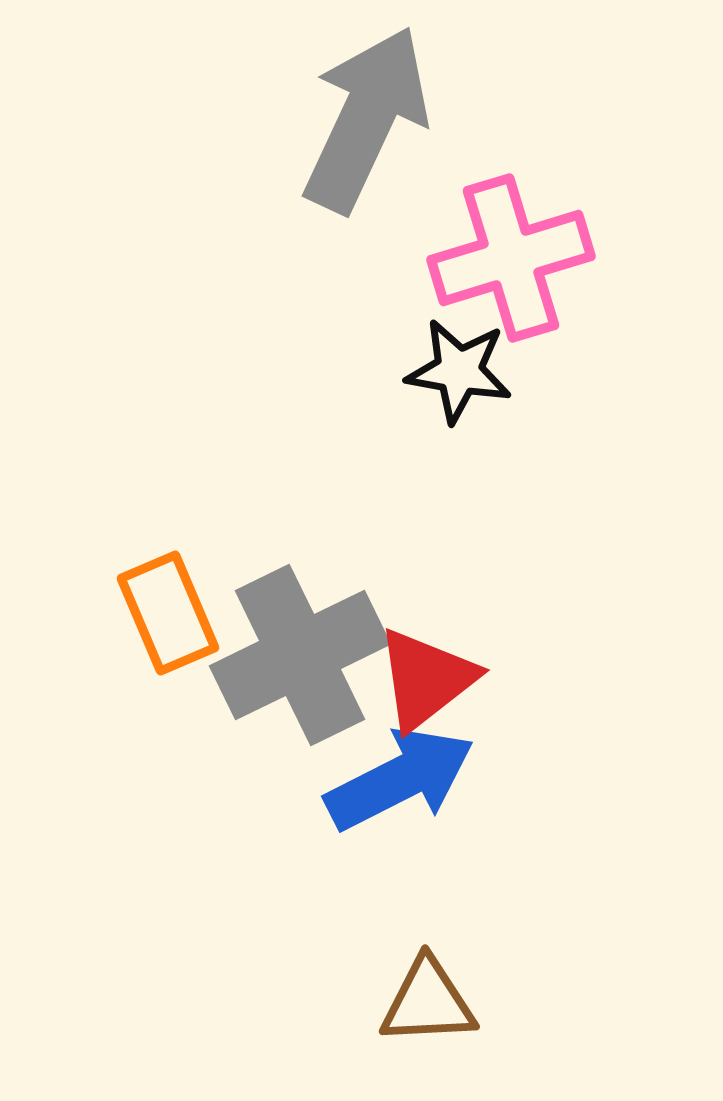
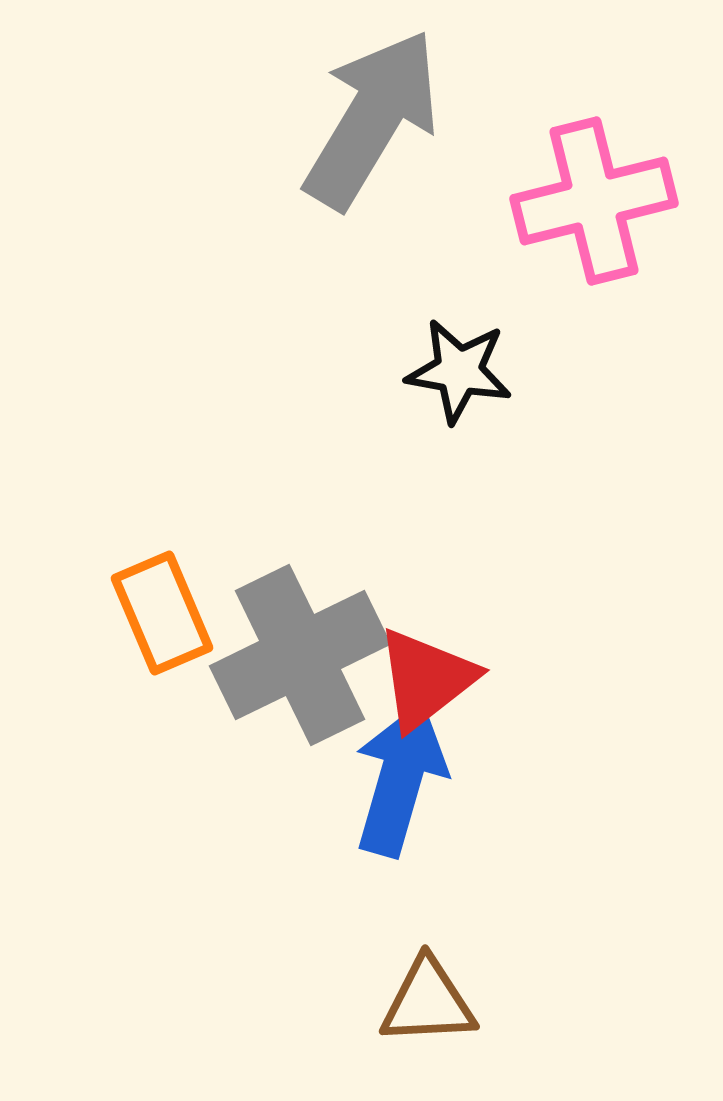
gray arrow: moved 6 px right; rotated 6 degrees clockwise
pink cross: moved 83 px right, 57 px up; rotated 3 degrees clockwise
orange rectangle: moved 6 px left
blue arrow: rotated 47 degrees counterclockwise
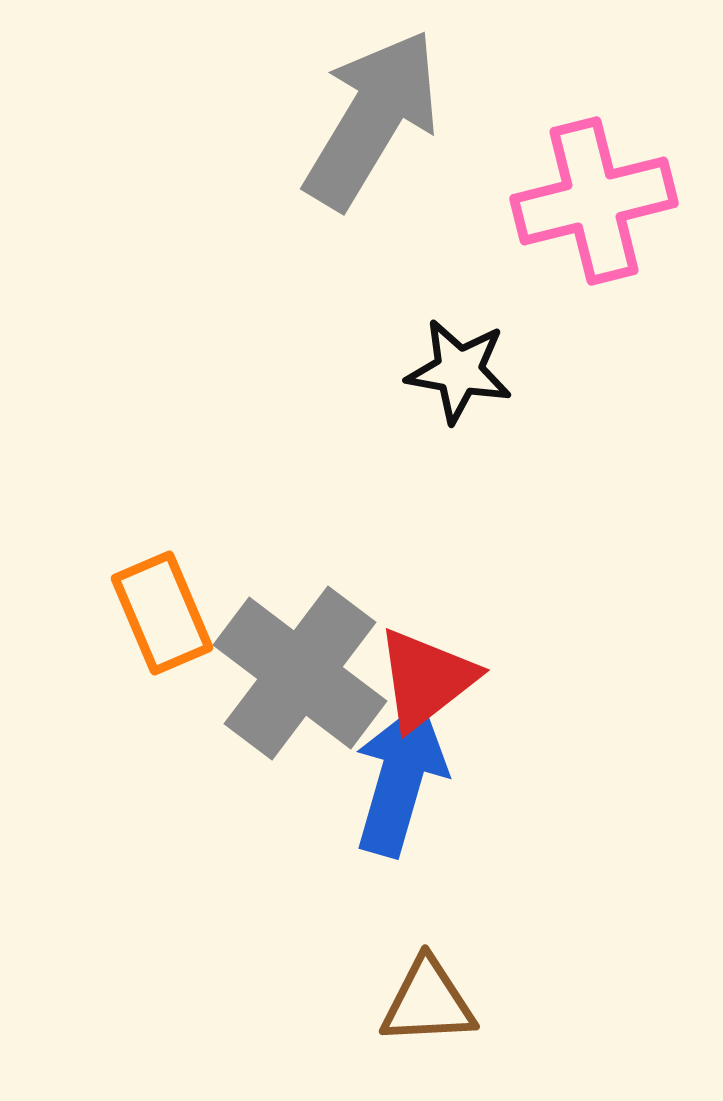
gray cross: moved 18 px down; rotated 27 degrees counterclockwise
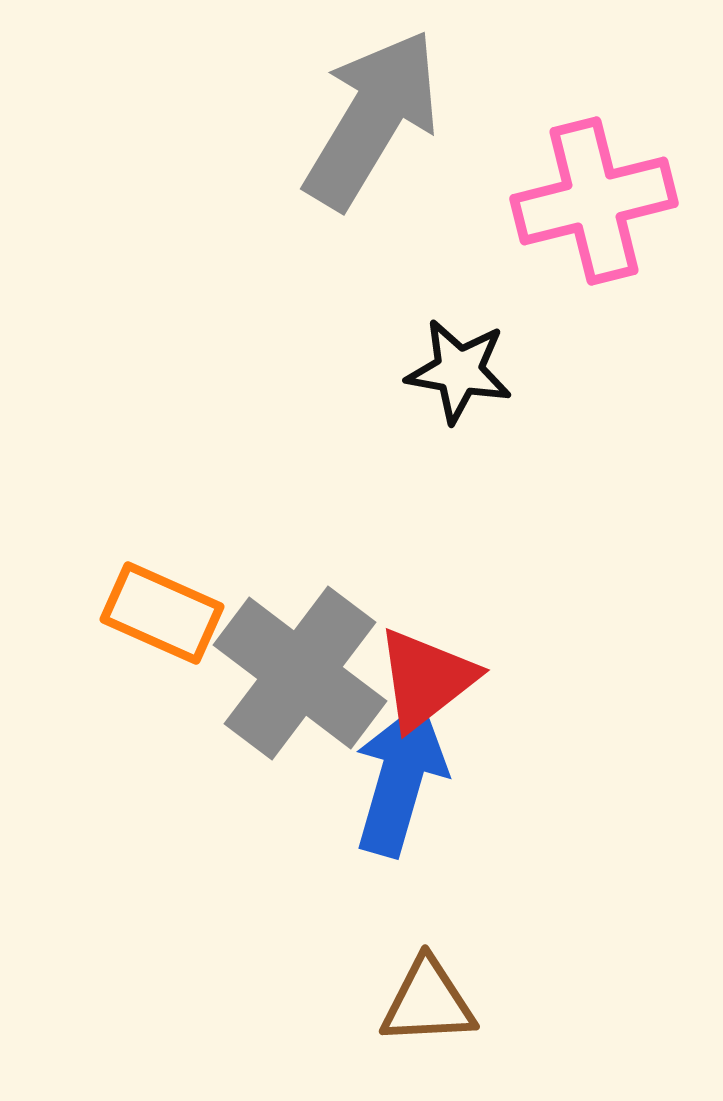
orange rectangle: rotated 43 degrees counterclockwise
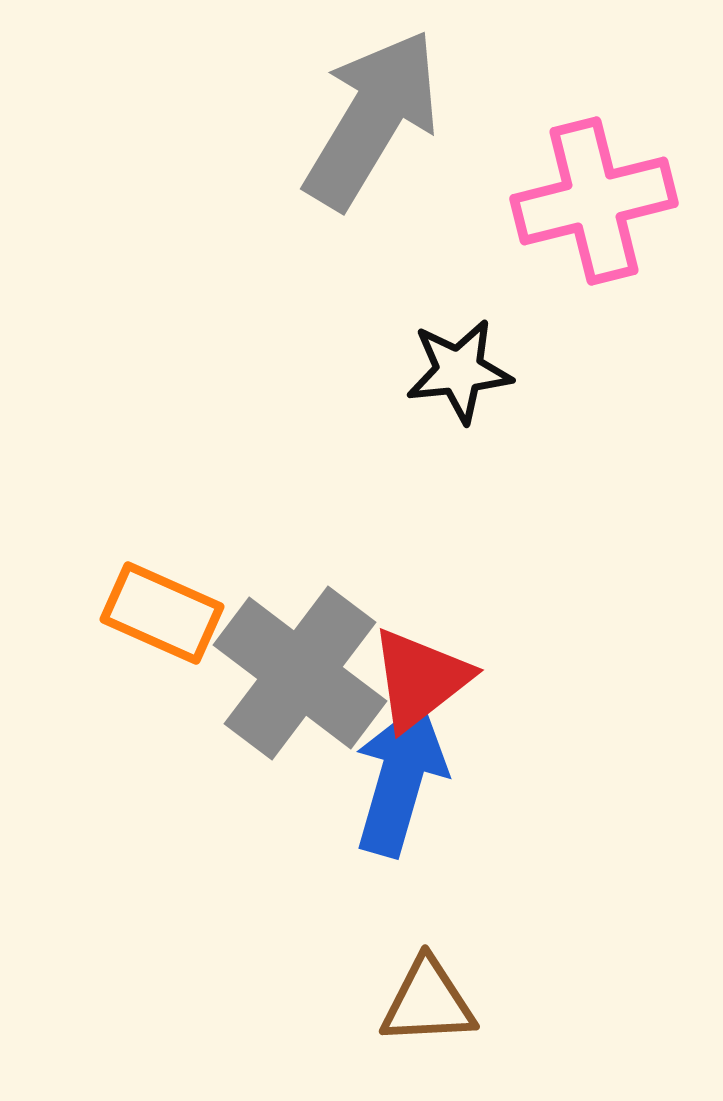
black star: rotated 16 degrees counterclockwise
red triangle: moved 6 px left
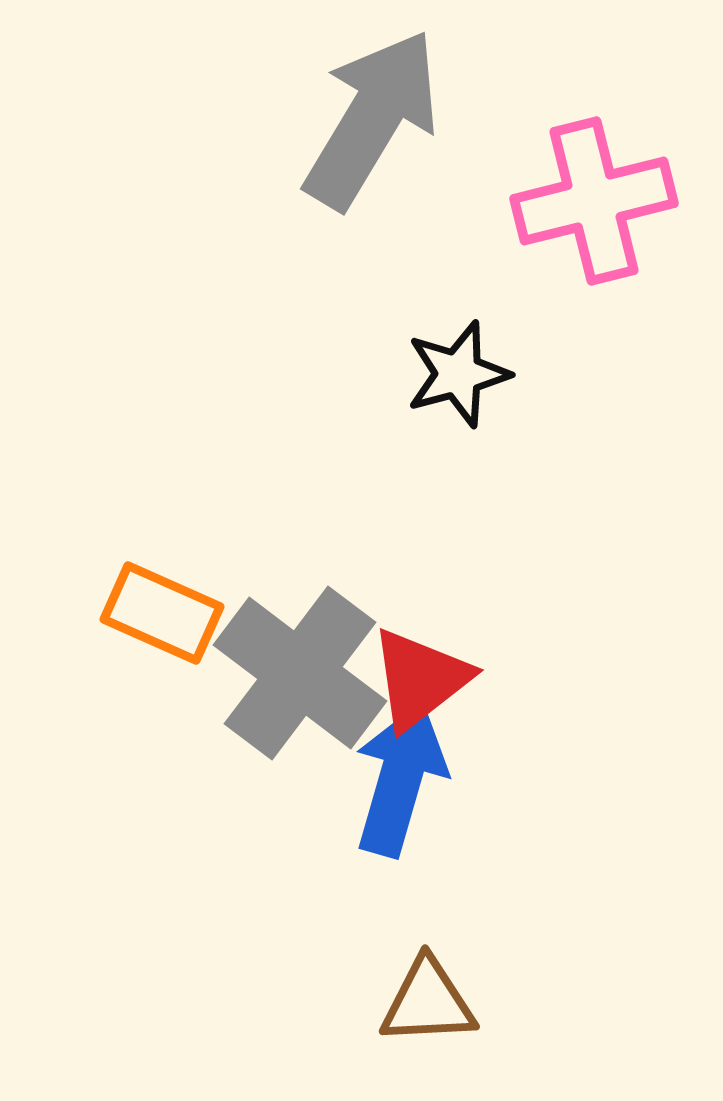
black star: moved 1 px left, 3 px down; rotated 9 degrees counterclockwise
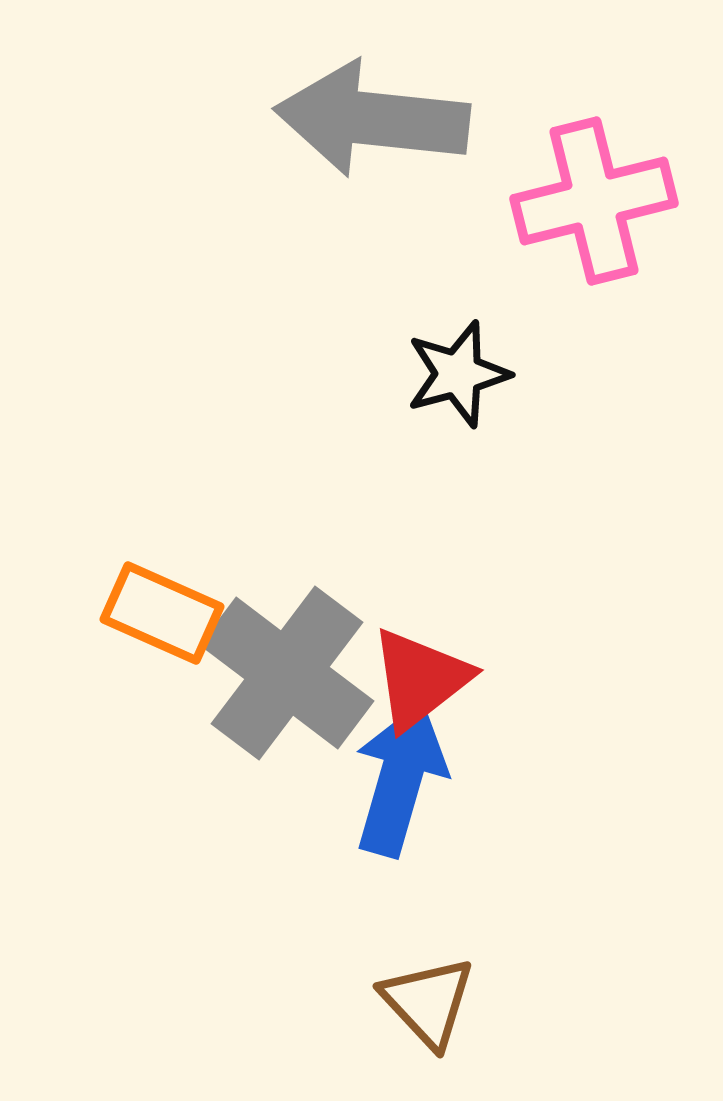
gray arrow: rotated 115 degrees counterclockwise
gray cross: moved 13 px left
brown triangle: rotated 50 degrees clockwise
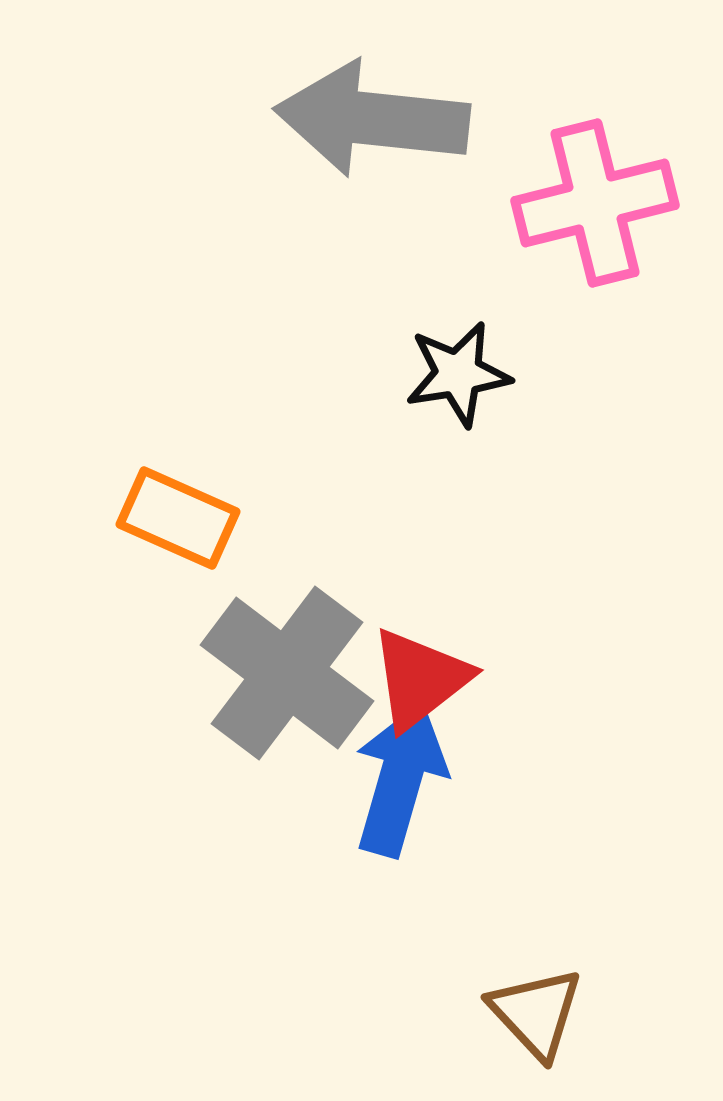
pink cross: moved 1 px right, 2 px down
black star: rotated 6 degrees clockwise
orange rectangle: moved 16 px right, 95 px up
brown triangle: moved 108 px right, 11 px down
